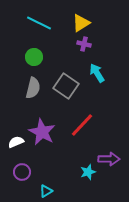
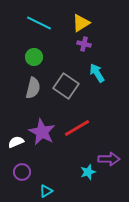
red line: moved 5 px left, 3 px down; rotated 16 degrees clockwise
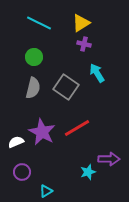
gray square: moved 1 px down
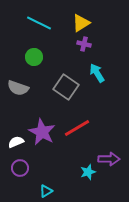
gray semicircle: moved 15 px left; rotated 95 degrees clockwise
purple circle: moved 2 px left, 4 px up
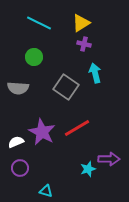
cyan arrow: moved 2 px left; rotated 18 degrees clockwise
gray semicircle: rotated 15 degrees counterclockwise
cyan star: moved 3 px up
cyan triangle: rotated 48 degrees clockwise
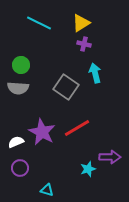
green circle: moved 13 px left, 8 px down
purple arrow: moved 1 px right, 2 px up
cyan triangle: moved 1 px right, 1 px up
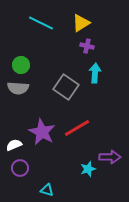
cyan line: moved 2 px right
purple cross: moved 3 px right, 2 px down
cyan arrow: rotated 18 degrees clockwise
white semicircle: moved 2 px left, 3 px down
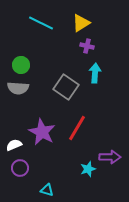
red line: rotated 28 degrees counterclockwise
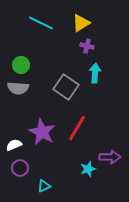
cyan triangle: moved 3 px left, 4 px up; rotated 40 degrees counterclockwise
